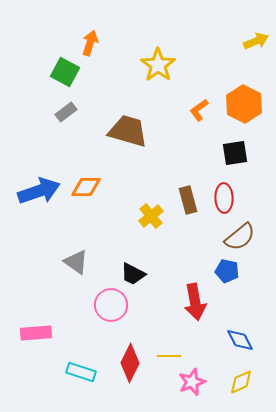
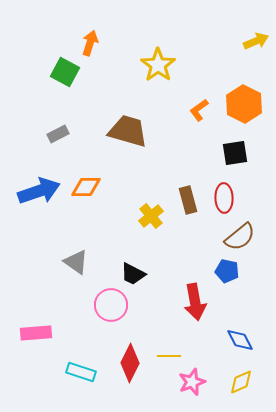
gray rectangle: moved 8 px left, 22 px down; rotated 10 degrees clockwise
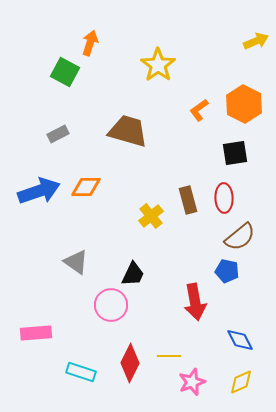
black trapezoid: rotated 92 degrees counterclockwise
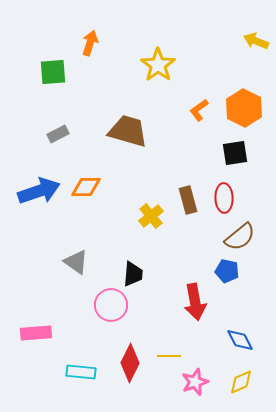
yellow arrow: rotated 135 degrees counterclockwise
green square: moved 12 px left; rotated 32 degrees counterclockwise
orange hexagon: moved 4 px down
black trapezoid: rotated 20 degrees counterclockwise
cyan rectangle: rotated 12 degrees counterclockwise
pink star: moved 3 px right
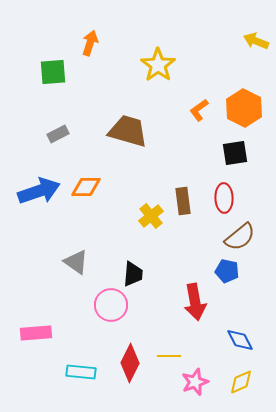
brown rectangle: moved 5 px left, 1 px down; rotated 8 degrees clockwise
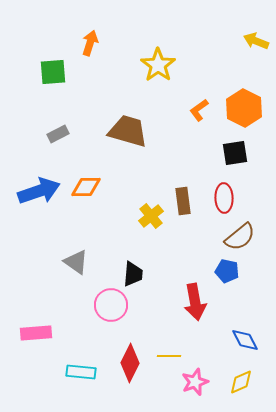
blue diamond: moved 5 px right
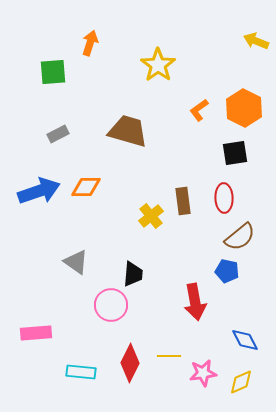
pink star: moved 8 px right, 9 px up; rotated 12 degrees clockwise
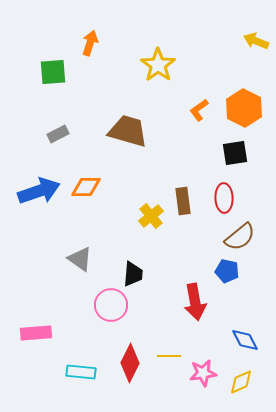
gray triangle: moved 4 px right, 3 px up
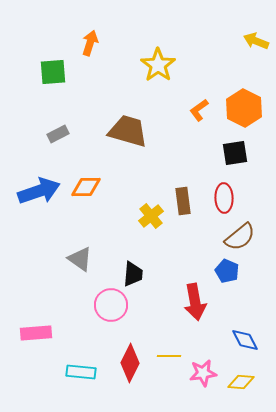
blue pentagon: rotated 10 degrees clockwise
yellow diamond: rotated 28 degrees clockwise
